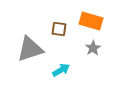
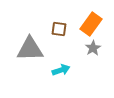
orange rectangle: moved 3 px down; rotated 70 degrees counterclockwise
gray triangle: rotated 16 degrees clockwise
cyan arrow: rotated 12 degrees clockwise
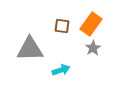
brown square: moved 3 px right, 3 px up
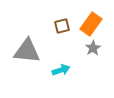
brown square: rotated 21 degrees counterclockwise
gray triangle: moved 3 px left, 2 px down; rotated 8 degrees clockwise
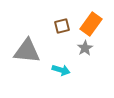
gray star: moved 8 px left
cyan arrow: rotated 36 degrees clockwise
